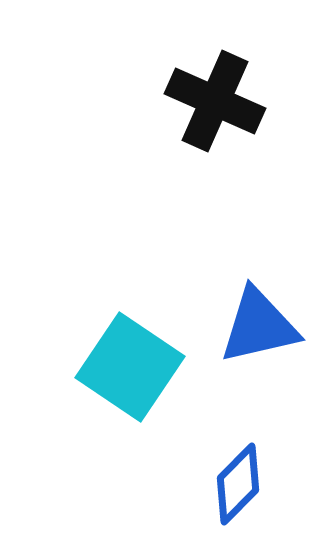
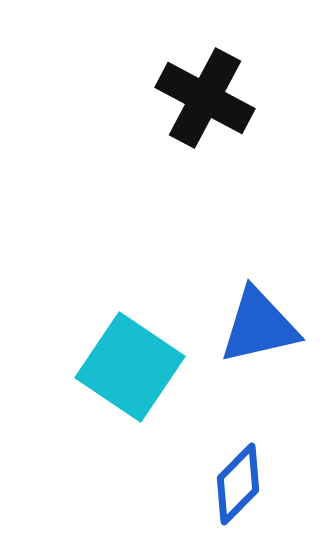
black cross: moved 10 px left, 3 px up; rotated 4 degrees clockwise
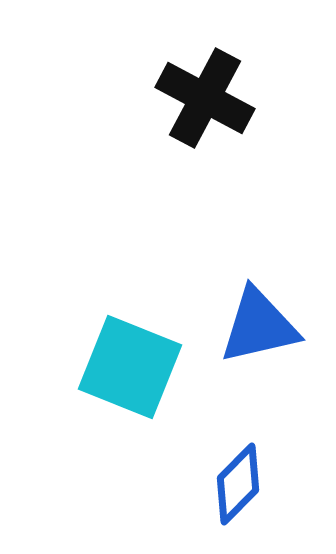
cyan square: rotated 12 degrees counterclockwise
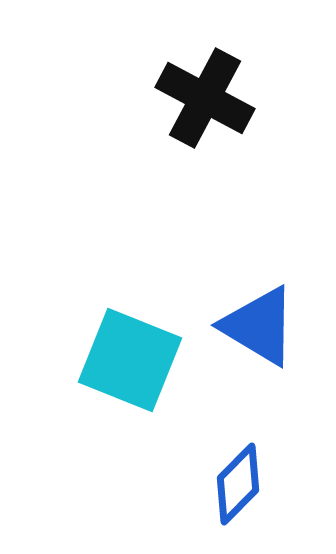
blue triangle: rotated 44 degrees clockwise
cyan square: moved 7 px up
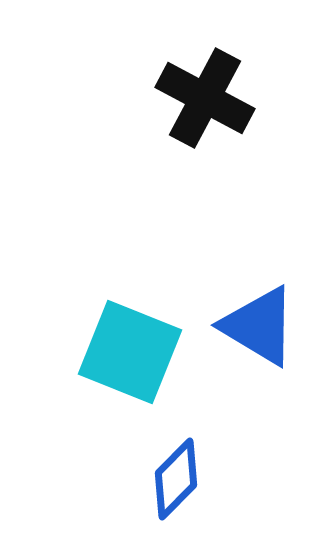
cyan square: moved 8 px up
blue diamond: moved 62 px left, 5 px up
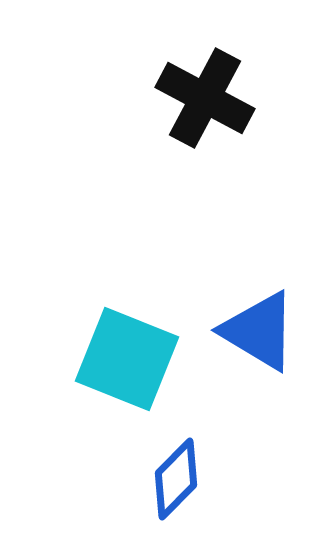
blue triangle: moved 5 px down
cyan square: moved 3 px left, 7 px down
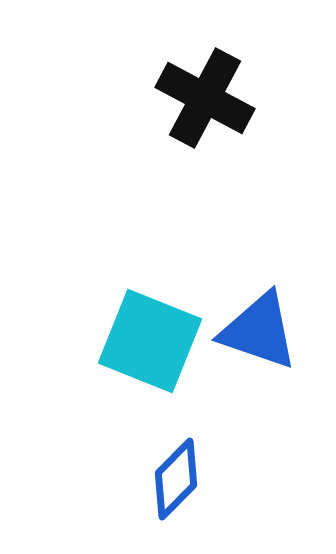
blue triangle: rotated 12 degrees counterclockwise
cyan square: moved 23 px right, 18 px up
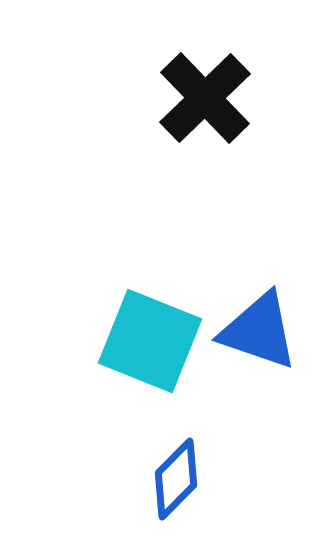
black cross: rotated 18 degrees clockwise
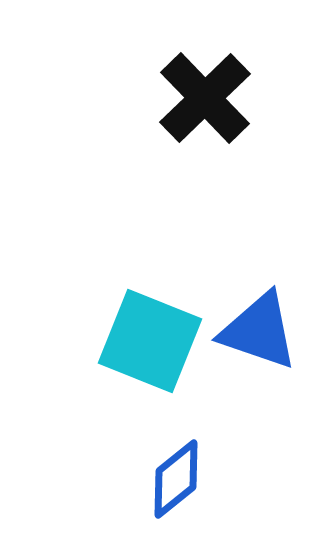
blue diamond: rotated 6 degrees clockwise
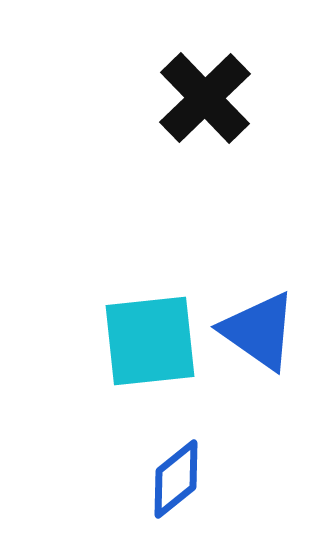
blue triangle: rotated 16 degrees clockwise
cyan square: rotated 28 degrees counterclockwise
